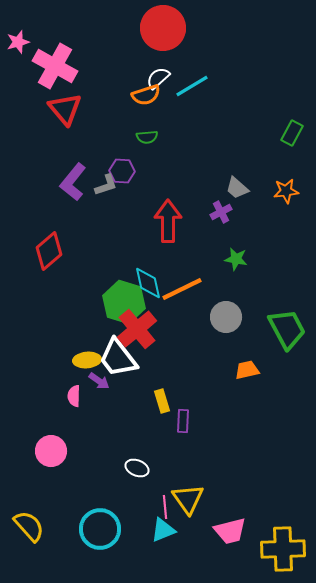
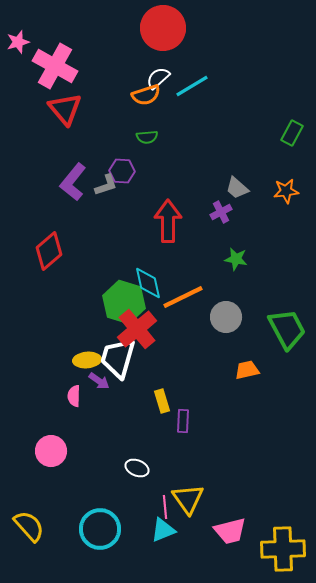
orange line: moved 1 px right, 8 px down
white trapezoid: rotated 54 degrees clockwise
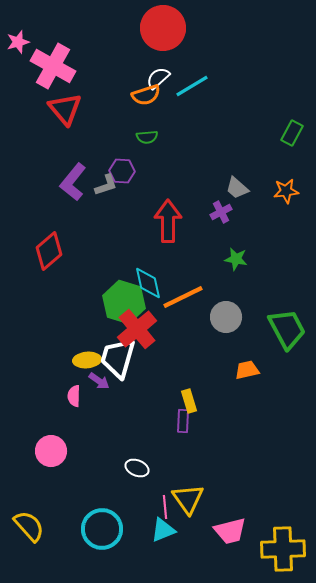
pink cross: moved 2 px left
yellow rectangle: moved 27 px right
cyan circle: moved 2 px right
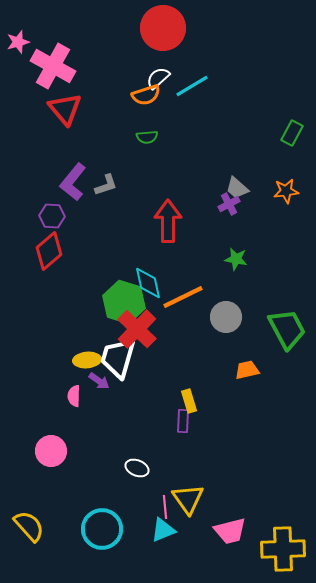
purple hexagon: moved 70 px left, 45 px down
purple cross: moved 8 px right, 8 px up
red cross: rotated 6 degrees counterclockwise
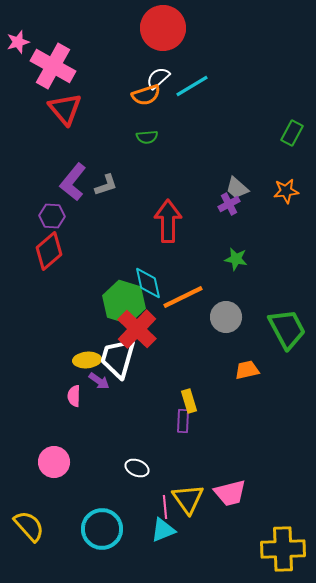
pink circle: moved 3 px right, 11 px down
pink trapezoid: moved 38 px up
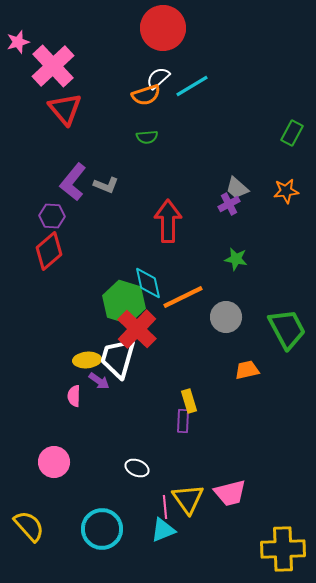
pink cross: rotated 18 degrees clockwise
gray L-shape: rotated 40 degrees clockwise
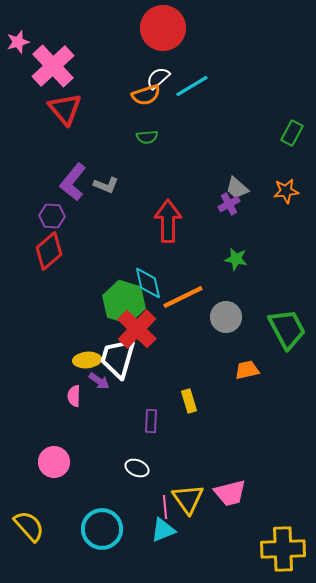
purple rectangle: moved 32 px left
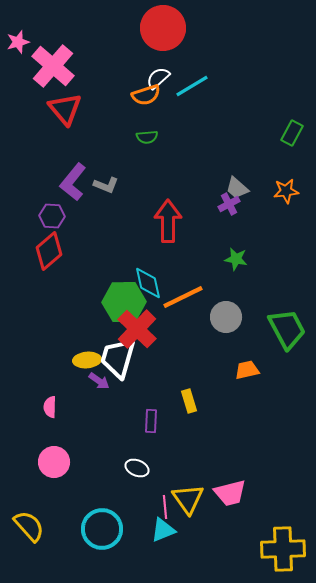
pink cross: rotated 6 degrees counterclockwise
green hexagon: rotated 18 degrees counterclockwise
pink semicircle: moved 24 px left, 11 px down
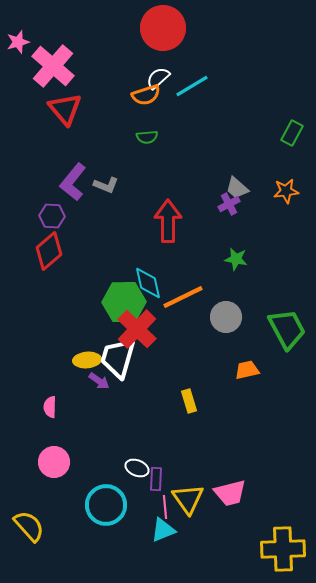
purple rectangle: moved 5 px right, 58 px down
cyan circle: moved 4 px right, 24 px up
